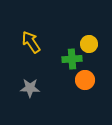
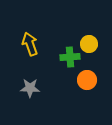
yellow arrow: moved 1 px left, 2 px down; rotated 15 degrees clockwise
green cross: moved 2 px left, 2 px up
orange circle: moved 2 px right
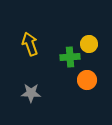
gray star: moved 1 px right, 5 px down
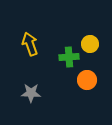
yellow circle: moved 1 px right
green cross: moved 1 px left
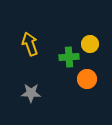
orange circle: moved 1 px up
